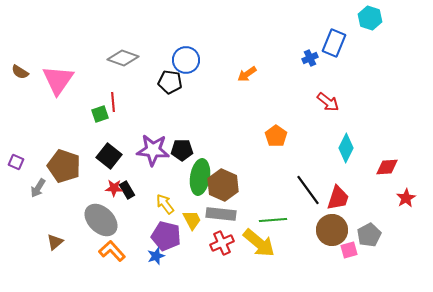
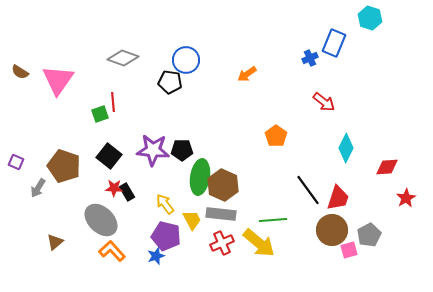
red arrow at (328, 102): moved 4 px left
black rectangle at (127, 190): moved 2 px down
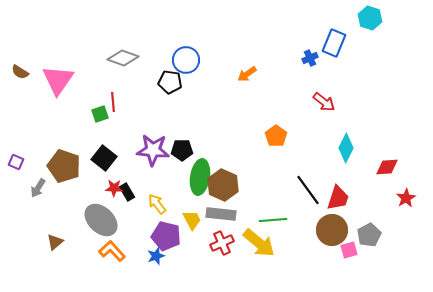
black square at (109, 156): moved 5 px left, 2 px down
yellow arrow at (165, 204): moved 8 px left
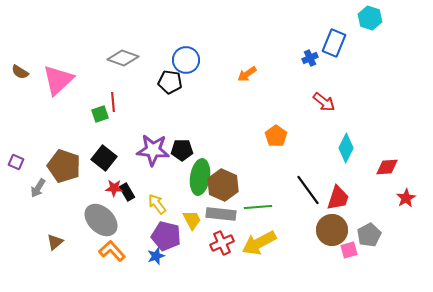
pink triangle at (58, 80): rotated 12 degrees clockwise
green line at (273, 220): moved 15 px left, 13 px up
yellow arrow at (259, 243): rotated 112 degrees clockwise
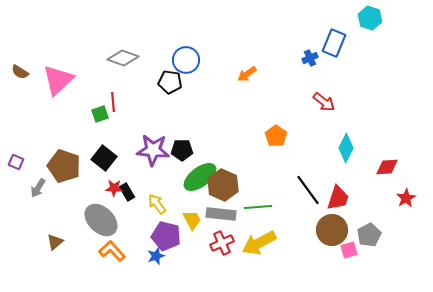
green ellipse at (200, 177): rotated 44 degrees clockwise
